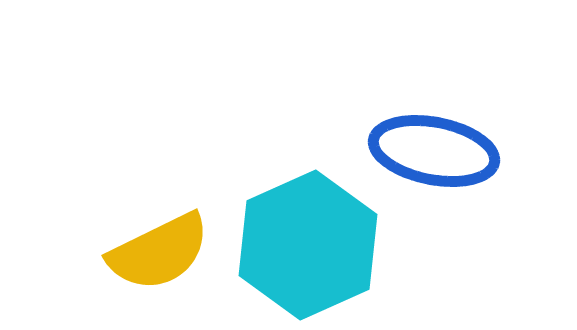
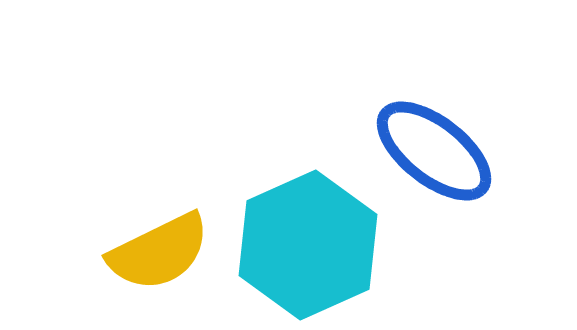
blue ellipse: rotated 27 degrees clockwise
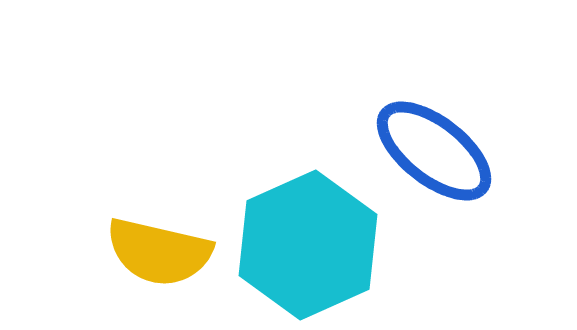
yellow semicircle: rotated 39 degrees clockwise
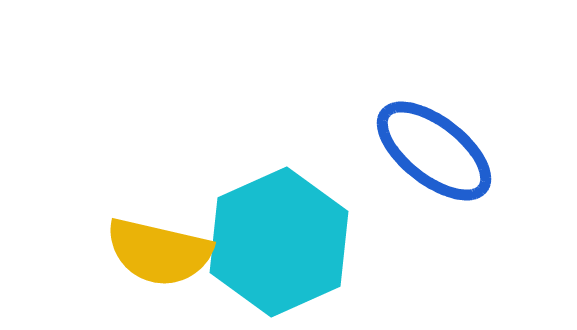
cyan hexagon: moved 29 px left, 3 px up
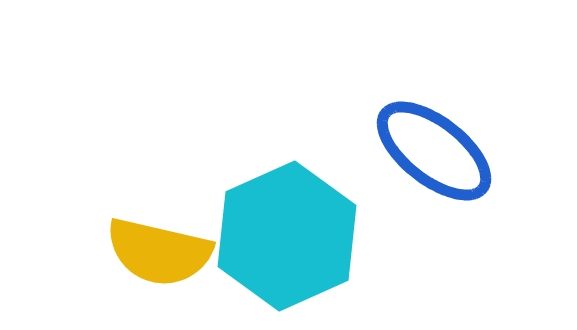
cyan hexagon: moved 8 px right, 6 px up
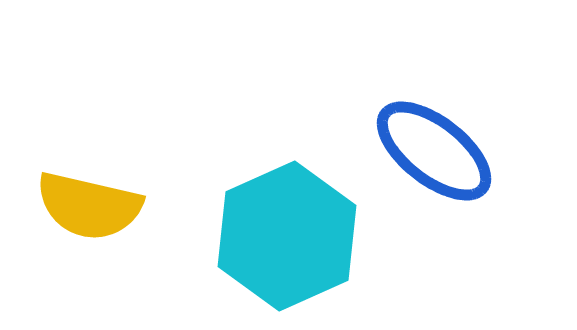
yellow semicircle: moved 70 px left, 46 px up
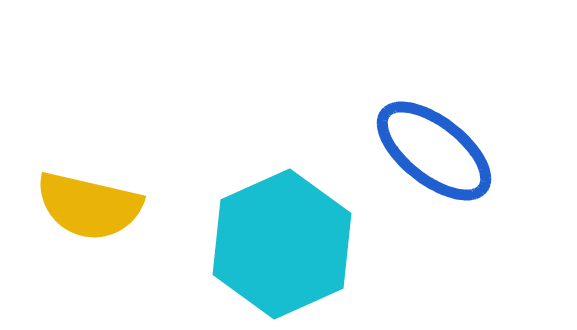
cyan hexagon: moved 5 px left, 8 px down
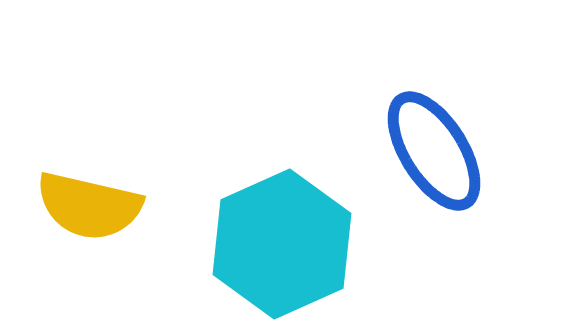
blue ellipse: rotated 20 degrees clockwise
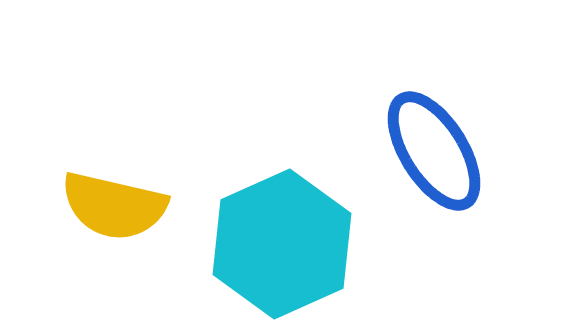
yellow semicircle: moved 25 px right
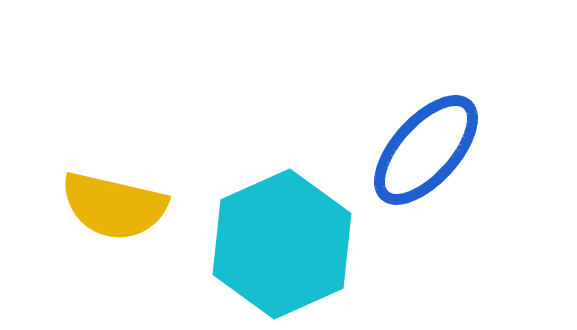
blue ellipse: moved 8 px left, 1 px up; rotated 74 degrees clockwise
